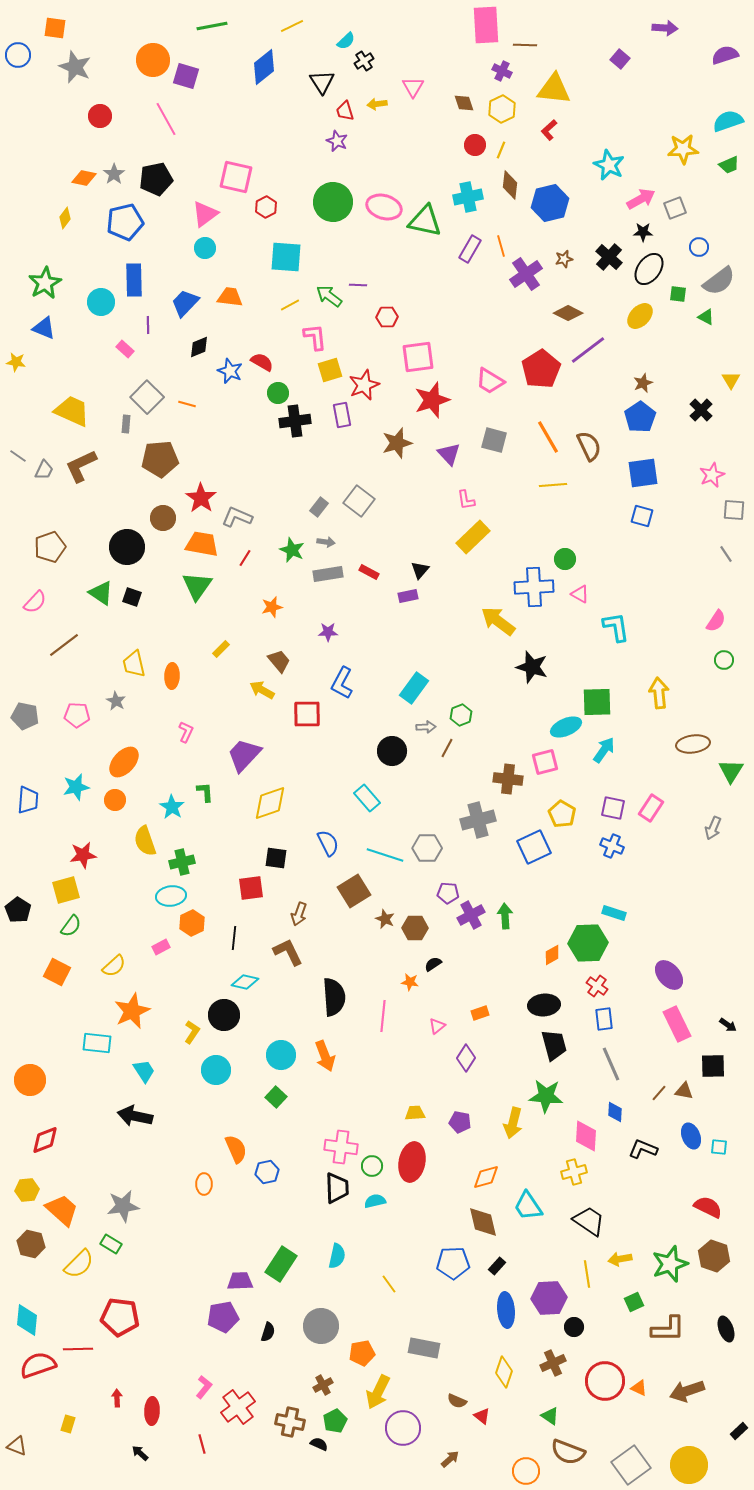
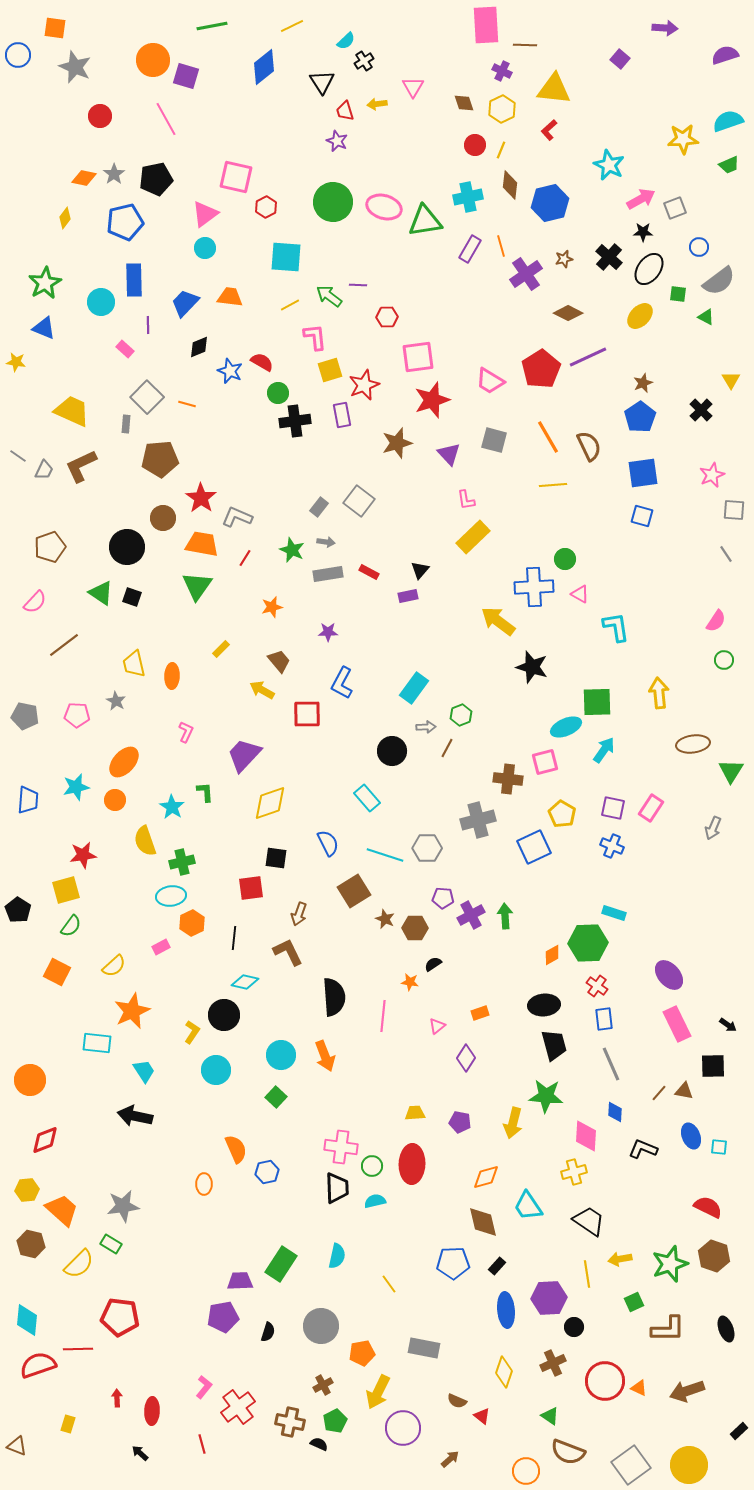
yellow star at (683, 149): moved 10 px up
green triangle at (425, 221): rotated 21 degrees counterclockwise
purple line at (588, 350): moved 7 px down; rotated 12 degrees clockwise
purple pentagon at (448, 893): moved 5 px left, 5 px down
red ellipse at (412, 1162): moved 2 px down; rotated 9 degrees counterclockwise
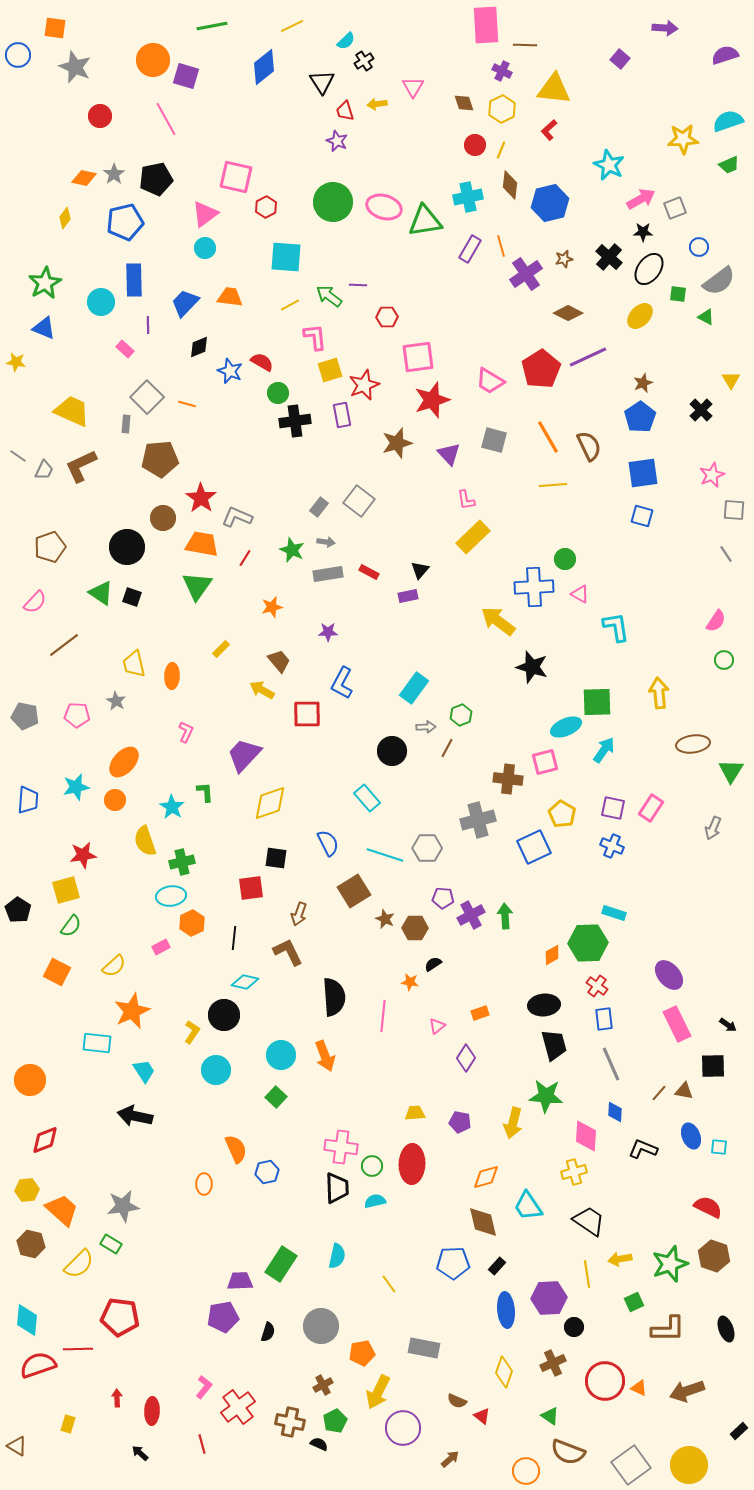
brown triangle at (17, 1446): rotated 10 degrees clockwise
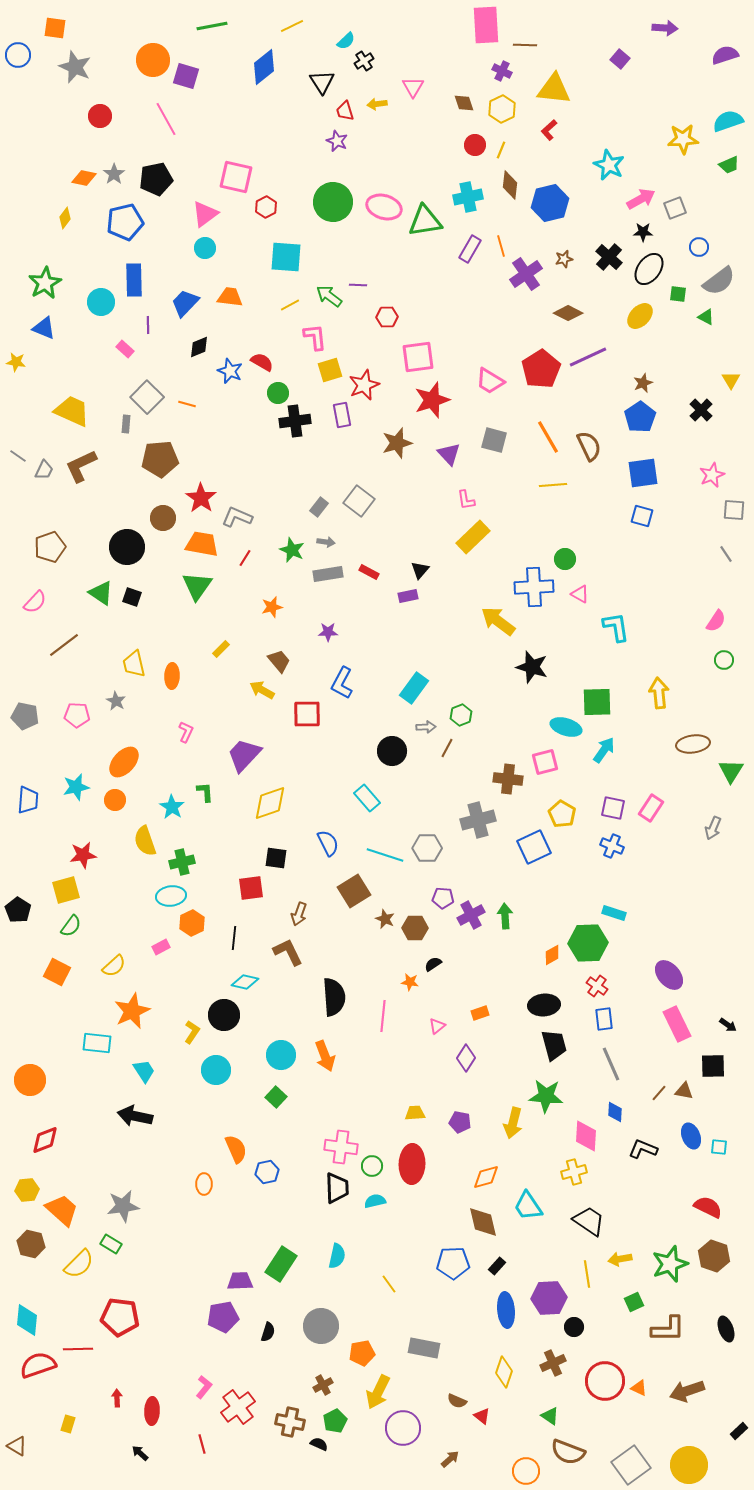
cyan ellipse at (566, 727): rotated 40 degrees clockwise
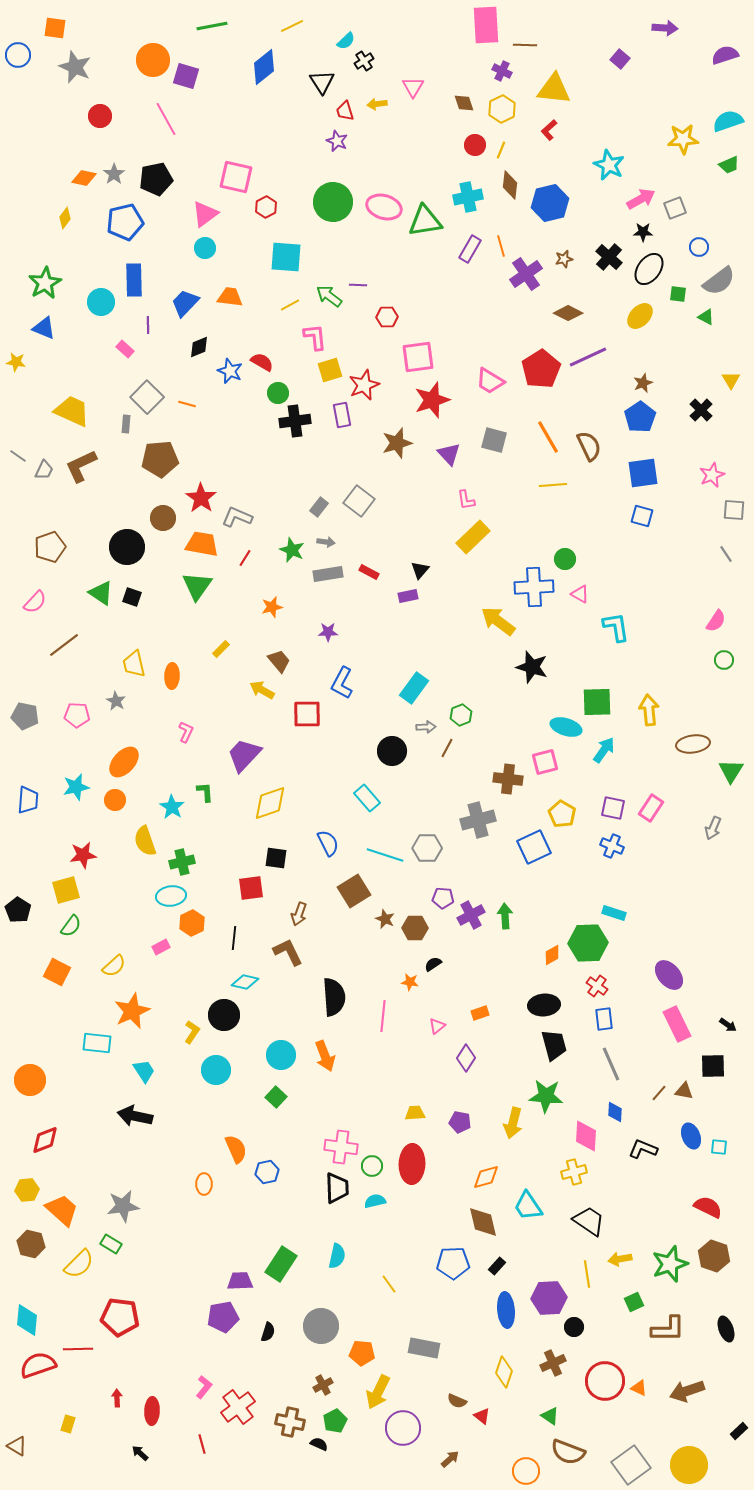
yellow arrow at (659, 693): moved 10 px left, 17 px down
orange pentagon at (362, 1353): rotated 15 degrees clockwise
